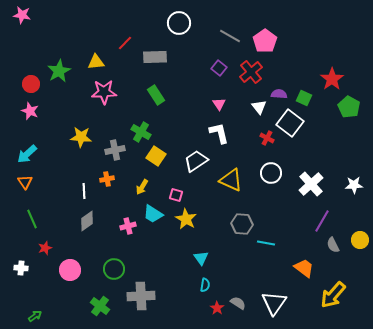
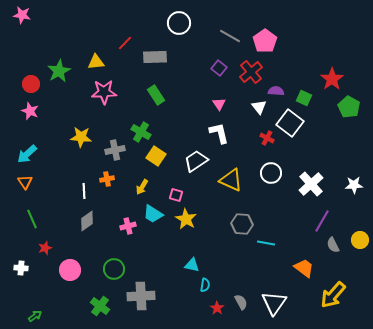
purple semicircle at (279, 94): moved 3 px left, 3 px up
cyan triangle at (201, 258): moved 9 px left, 7 px down; rotated 42 degrees counterclockwise
gray semicircle at (238, 303): moved 3 px right, 1 px up; rotated 28 degrees clockwise
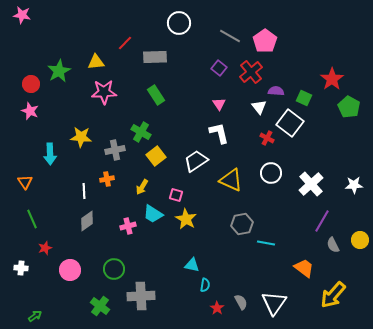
cyan arrow at (27, 154): moved 23 px right; rotated 50 degrees counterclockwise
yellow square at (156, 156): rotated 18 degrees clockwise
gray hexagon at (242, 224): rotated 15 degrees counterclockwise
